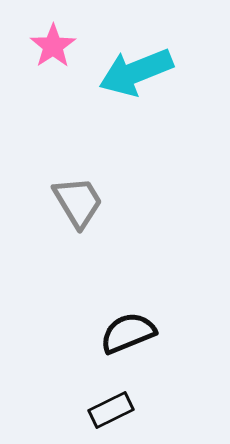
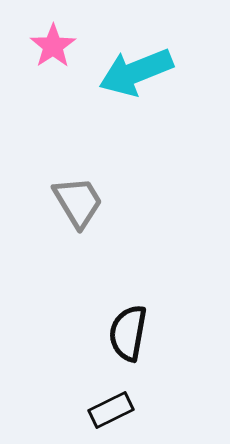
black semicircle: rotated 58 degrees counterclockwise
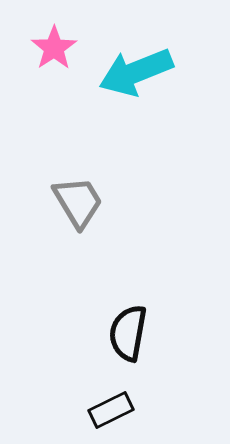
pink star: moved 1 px right, 2 px down
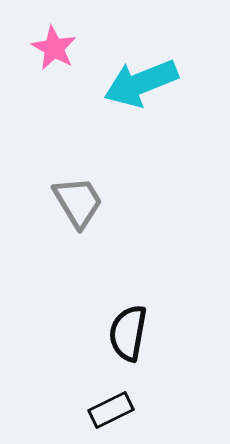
pink star: rotated 9 degrees counterclockwise
cyan arrow: moved 5 px right, 11 px down
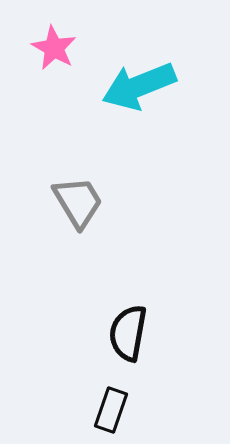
cyan arrow: moved 2 px left, 3 px down
black rectangle: rotated 45 degrees counterclockwise
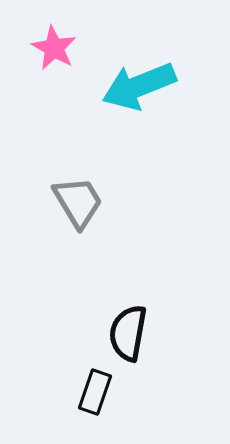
black rectangle: moved 16 px left, 18 px up
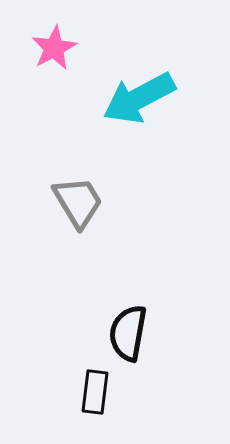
pink star: rotated 15 degrees clockwise
cyan arrow: moved 12 px down; rotated 6 degrees counterclockwise
black rectangle: rotated 12 degrees counterclockwise
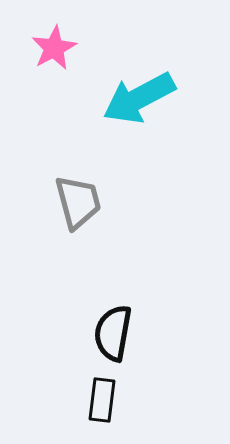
gray trapezoid: rotated 16 degrees clockwise
black semicircle: moved 15 px left
black rectangle: moved 7 px right, 8 px down
